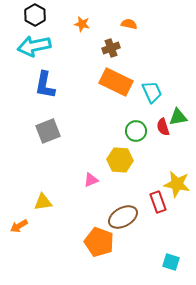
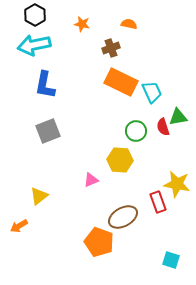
cyan arrow: moved 1 px up
orange rectangle: moved 5 px right
yellow triangle: moved 4 px left, 6 px up; rotated 30 degrees counterclockwise
cyan square: moved 2 px up
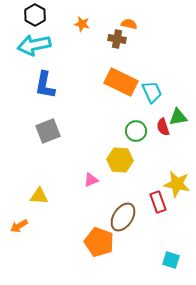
brown cross: moved 6 px right, 9 px up; rotated 30 degrees clockwise
yellow triangle: rotated 42 degrees clockwise
brown ellipse: rotated 28 degrees counterclockwise
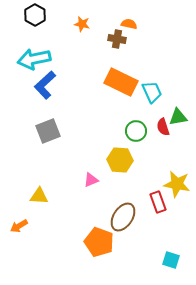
cyan arrow: moved 14 px down
blue L-shape: rotated 36 degrees clockwise
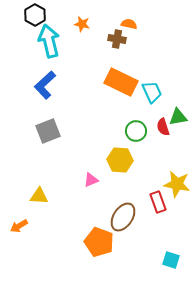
cyan arrow: moved 15 px right, 18 px up; rotated 88 degrees clockwise
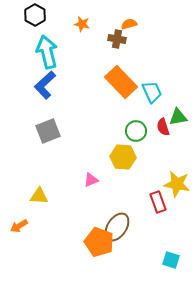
orange semicircle: rotated 28 degrees counterclockwise
cyan arrow: moved 2 px left, 11 px down
orange rectangle: rotated 20 degrees clockwise
yellow hexagon: moved 3 px right, 3 px up
brown ellipse: moved 6 px left, 10 px down
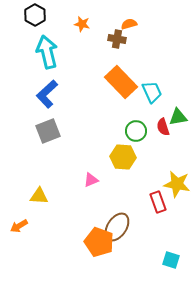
blue L-shape: moved 2 px right, 9 px down
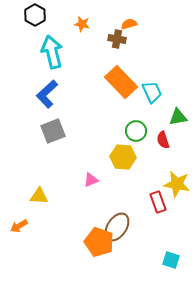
cyan arrow: moved 5 px right
red semicircle: moved 13 px down
gray square: moved 5 px right
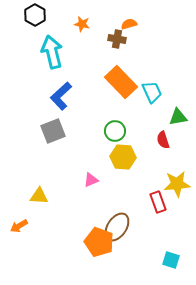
blue L-shape: moved 14 px right, 2 px down
green circle: moved 21 px left
yellow star: rotated 16 degrees counterclockwise
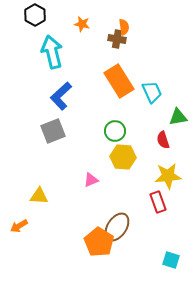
orange semicircle: moved 5 px left, 3 px down; rotated 98 degrees clockwise
orange rectangle: moved 2 px left, 1 px up; rotated 12 degrees clockwise
yellow star: moved 9 px left, 8 px up
orange pentagon: rotated 12 degrees clockwise
